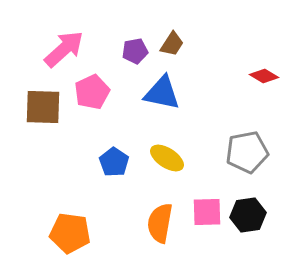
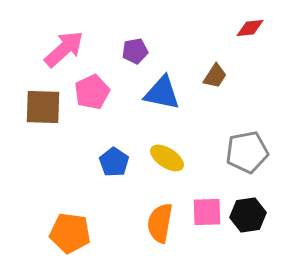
brown trapezoid: moved 43 px right, 32 px down
red diamond: moved 14 px left, 48 px up; rotated 36 degrees counterclockwise
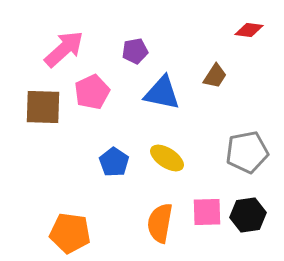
red diamond: moved 1 px left, 2 px down; rotated 12 degrees clockwise
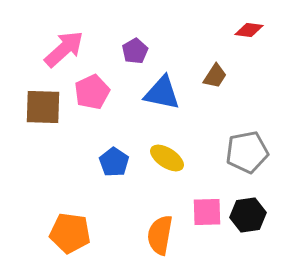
purple pentagon: rotated 20 degrees counterclockwise
orange semicircle: moved 12 px down
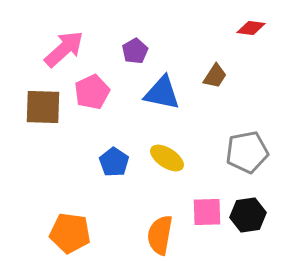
red diamond: moved 2 px right, 2 px up
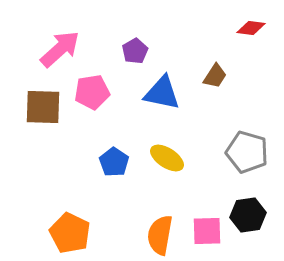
pink arrow: moved 4 px left
pink pentagon: rotated 16 degrees clockwise
gray pentagon: rotated 27 degrees clockwise
pink square: moved 19 px down
orange pentagon: rotated 18 degrees clockwise
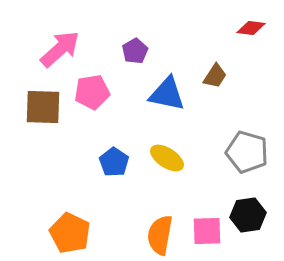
blue triangle: moved 5 px right, 1 px down
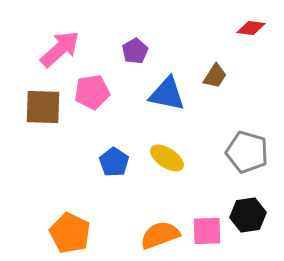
orange semicircle: rotated 60 degrees clockwise
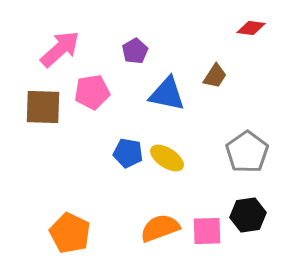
gray pentagon: rotated 21 degrees clockwise
blue pentagon: moved 14 px right, 9 px up; rotated 24 degrees counterclockwise
orange semicircle: moved 7 px up
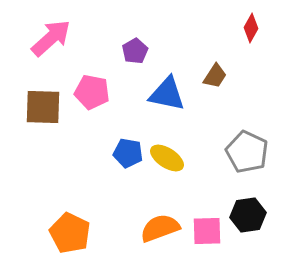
red diamond: rotated 68 degrees counterclockwise
pink arrow: moved 9 px left, 11 px up
pink pentagon: rotated 20 degrees clockwise
gray pentagon: rotated 12 degrees counterclockwise
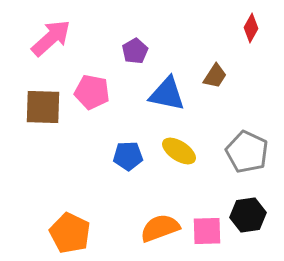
blue pentagon: moved 3 px down; rotated 12 degrees counterclockwise
yellow ellipse: moved 12 px right, 7 px up
